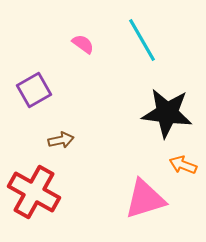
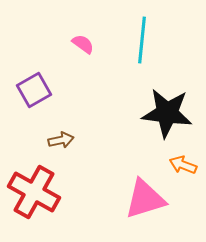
cyan line: rotated 36 degrees clockwise
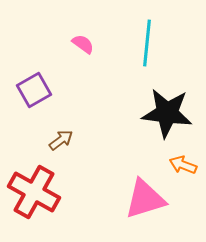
cyan line: moved 5 px right, 3 px down
brown arrow: rotated 25 degrees counterclockwise
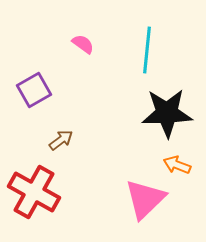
cyan line: moved 7 px down
black star: rotated 9 degrees counterclockwise
orange arrow: moved 6 px left
pink triangle: rotated 27 degrees counterclockwise
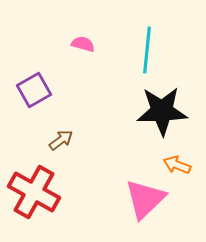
pink semicircle: rotated 20 degrees counterclockwise
black star: moved 5 px left, 2 px up
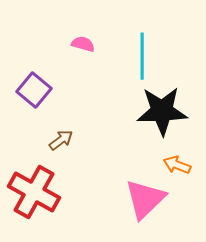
cyan line: moved 5 px left, 6 px down; rotated 6 degrees counterclockwise
purple square: rotated 20 degrees counterclockwise
